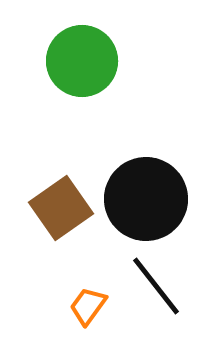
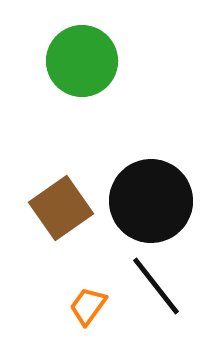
black circle: moved 5 px right, 2 px down
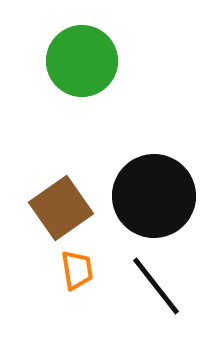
black circle: moved 3 px right, 5 px up
orange trapezoid: moved 11 px left, 36 px up; rotated 135 degrees clockwise
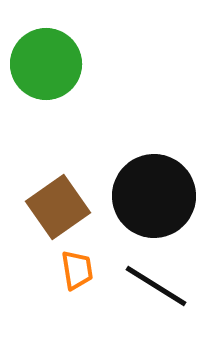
green circle: moved 36 px left, 3 px down
brown square: moved 3 px left, 1 px up
black line: rotated 20 degrees counterclockwise
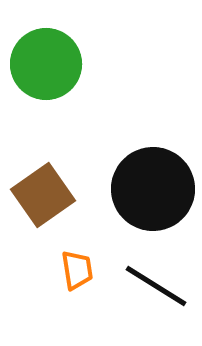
black circle: moved 1 px left, 7 px up
brown square: moved 15 px left, 12 px up
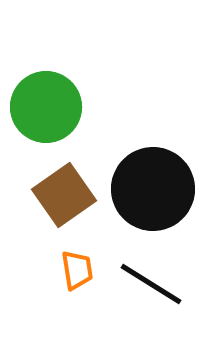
green circle: moved 43 px down
brown square: moved 21 px right
black line: moved 5 px left, 2 px up
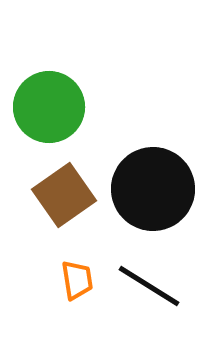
green circle: moved 3 px right
orange trapezoid: moved 10 px down
black line: moved 2 px left, 2 px down
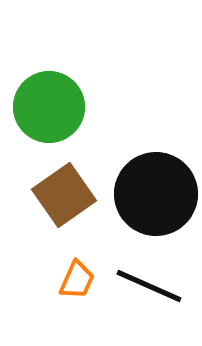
black circle: moved 3 px right, 5 px down
orange trapezoid: rotated 33 degrees clockwise
black line: rotated 8 degrees counterclockwise
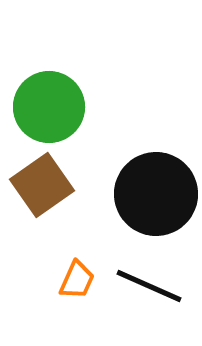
brown square: moved 22 px left, 10 px up
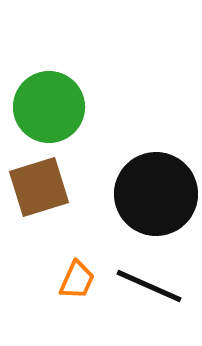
brown square: moved 3 px left, 2 px down; rotated 18 degrees clockwise
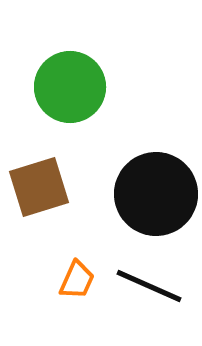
green circle: moved 21 px right, 20 px up
